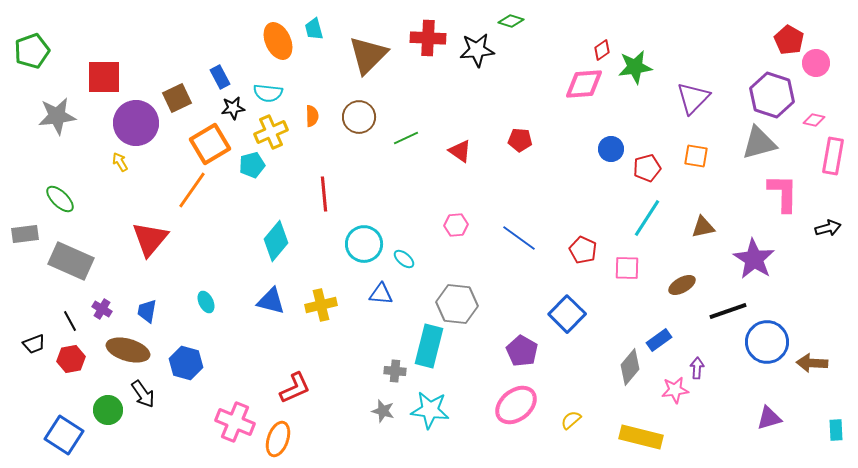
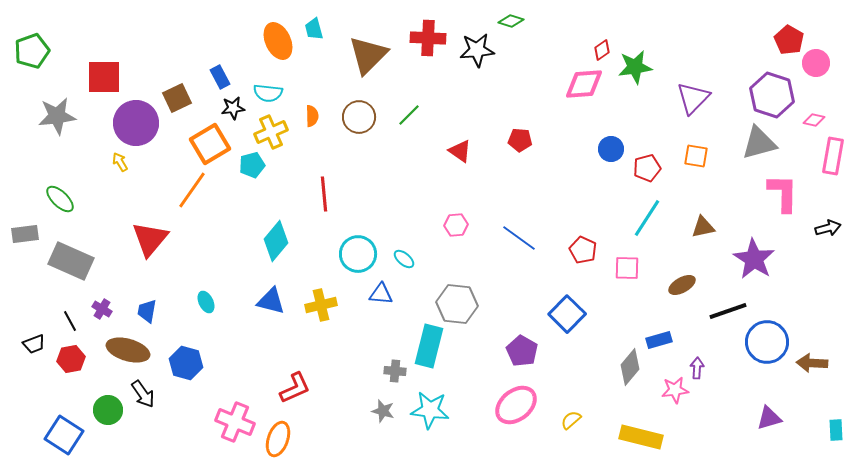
green line at (406, 138): moved 3 px right, 23 px up; rotated 20 degrees counterclockwise
cyan circle at (364, 244): moved 6 px left, 10 px down
blue rectangle at (659, 340): rotated 20 degrees clockwise
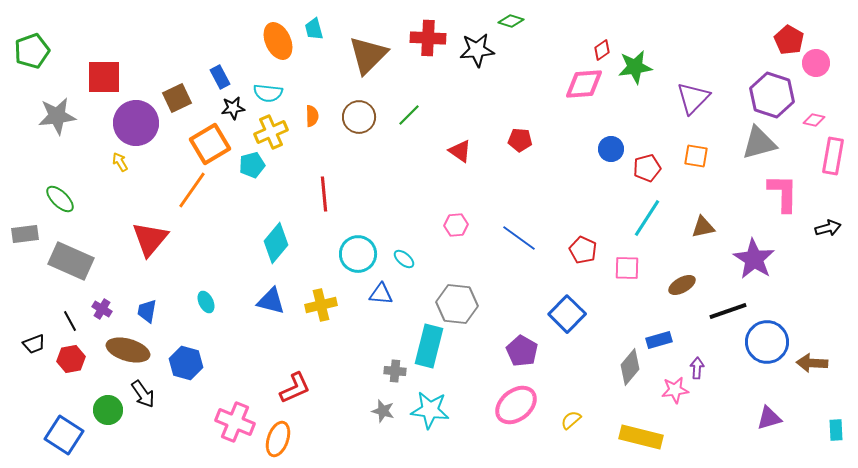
cyan diamond at (276, 241): moved 2 px down
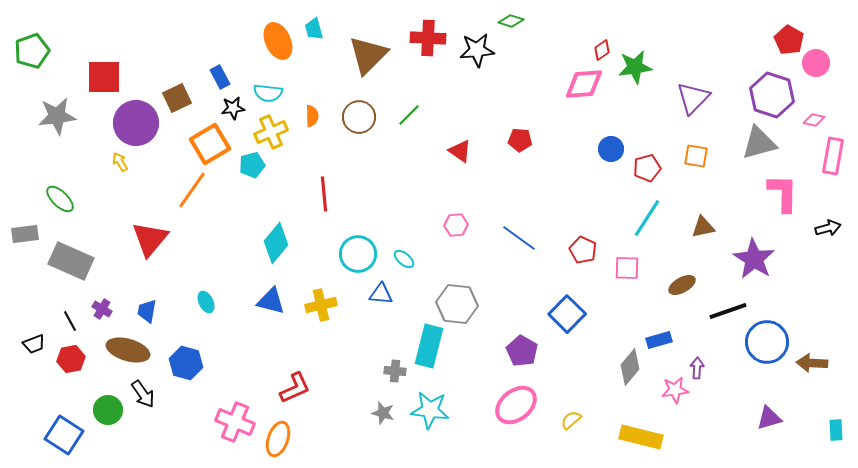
gray star at (383, 411): moved 2 px down
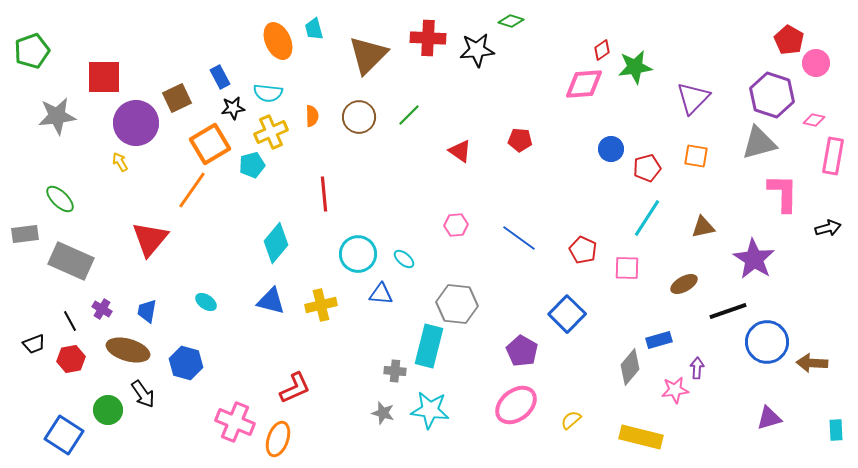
brown ellipse at (682, 285): moved 2 px right, 1 px up
cyan ellipse at (206, 302): rotated 30 degrees counterclockwise
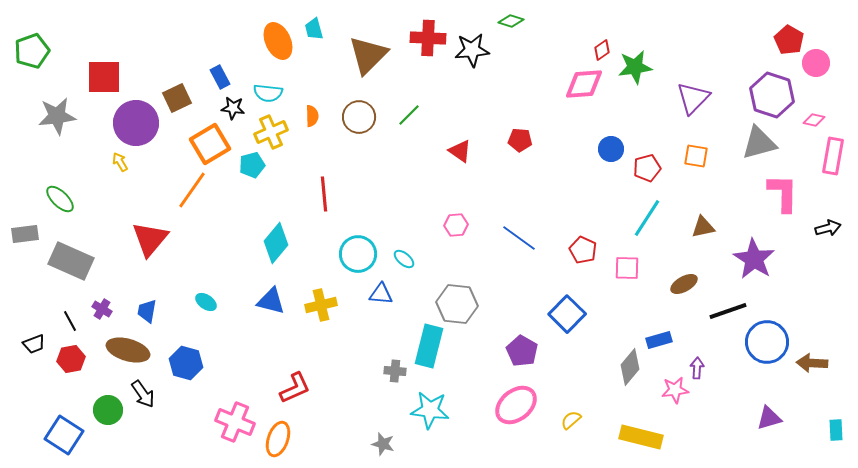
black star at (477, 50): moved 5 px left
black star at (233, 108): rotated 15 degrees clockwise
gray star at (383, 413): moved 31 px down
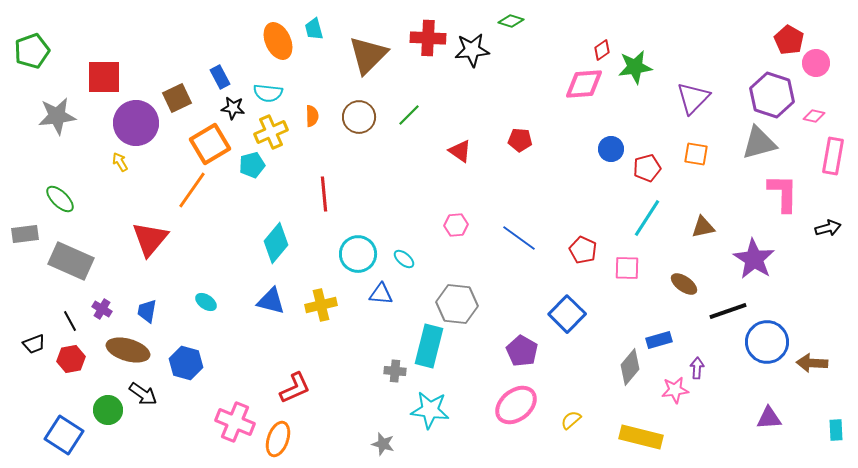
pink diamond at (814, 120): moved 4 px up
orange square at (696, 156): moved 2 px up
brown ellipse at (684, 284): rotated 64 degrees clockwise
black arrow at (143, 394): rotated 20 degrees counterclockwise
purple triangle at (769, 418): rotated 12 degrees clockwise
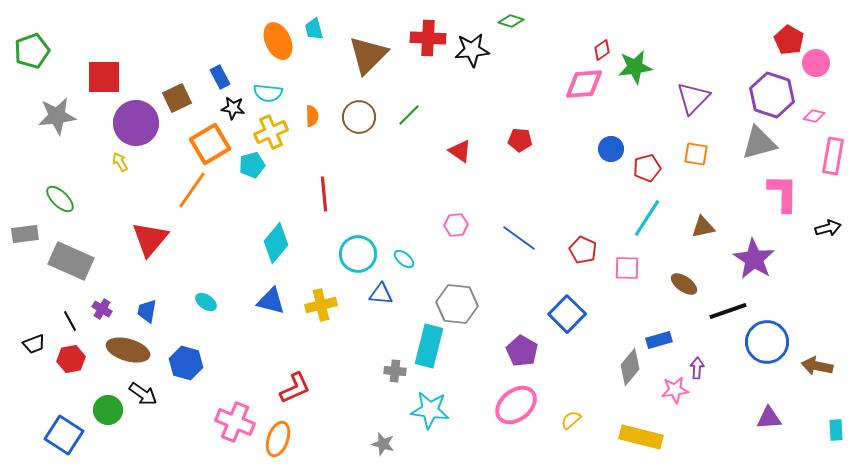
brown arrow at (812, 363): moved 5 px right, 3 px down; rotated 8 degrees clockwise
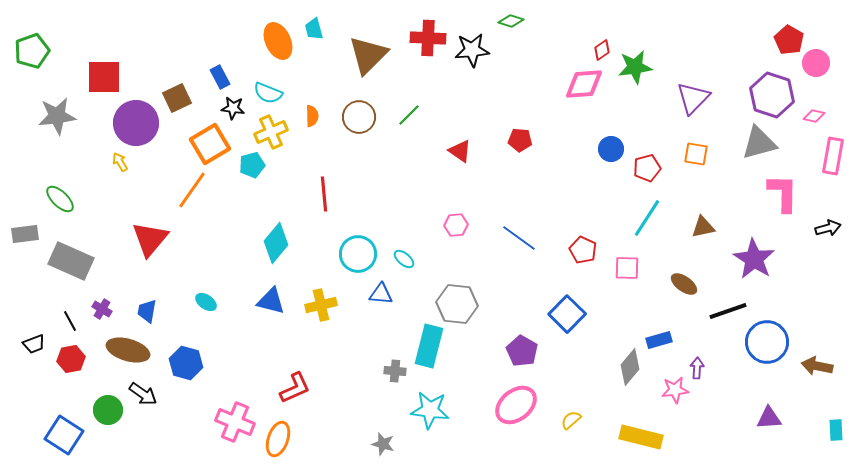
cyan semicircle at (268, 93): rotated 16 degrees clockwise
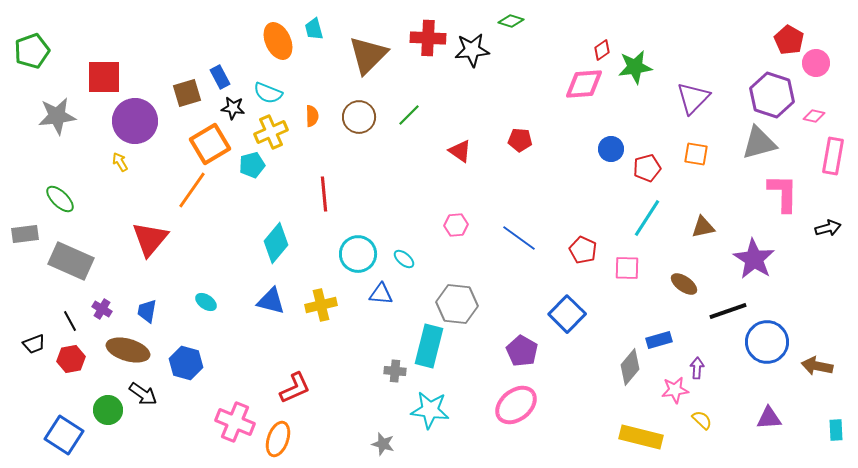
brown square at (177, 98): moved 10 px right, 5 px up; rotated 8 degrees clockwise
purple circle at (136, 123): moved 1 px left, 2 px up
yellow semicircle at (571, 420): moved 131 px right; rotated 85 degrees clockwise
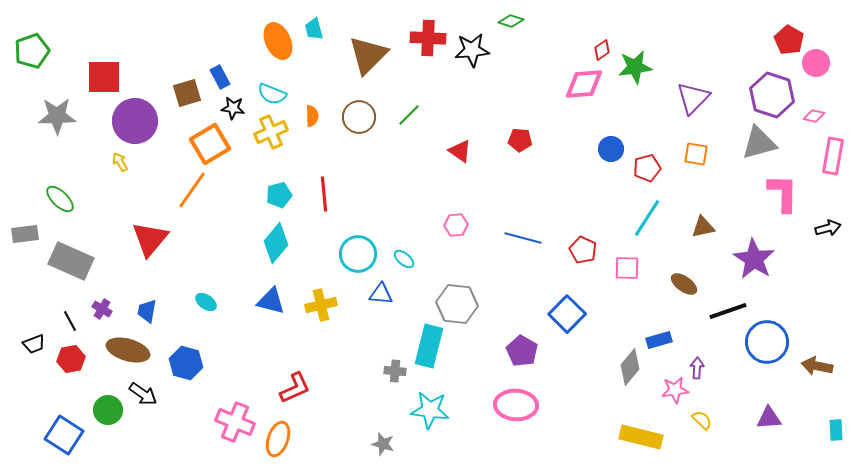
cyan semicircle at (268, 93): moved 4 px right, 1 px down
gray star at (57, 116): rotated 6 degrees clockwise
cyan pentagon at (252, 165): moved 27 px right, 30 px down
blue line at (519, 238): moved 4 px right; rotated 21 degrees counterclockwise
pink ellipse at (516, 405): rotated 42 degrees clockwise
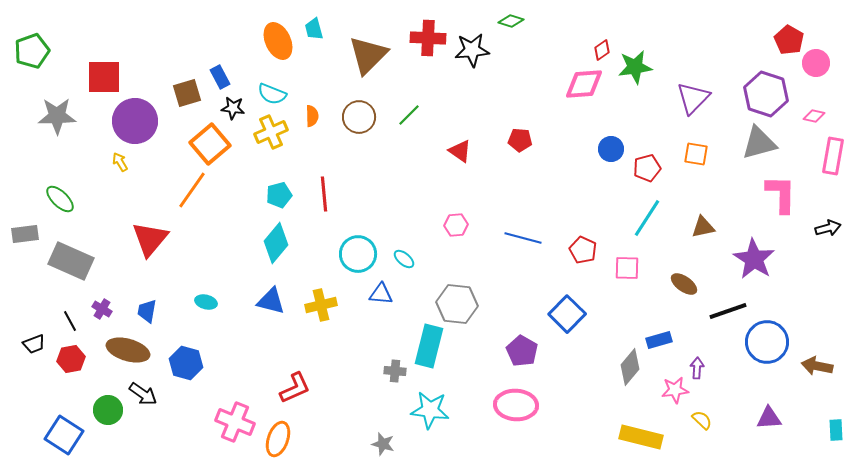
purple hexagon at (772, 95): moved 6 px left, 1 px up
orange square at (210, 144): rotated 9 degrees counterclockwise
pink L-shape at (783, 193): moved 2 px left, 1 px down
cyan ellipse at (206, 302): rotated 20 degrees counterclockwise
